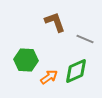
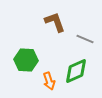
orange arrow: moved 4 px down; rotated 108 degrees clockwise
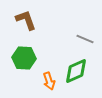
brown L-shape: moved 29 px left, 2 px up
green hexagon: moved 2 px left, 2 px up
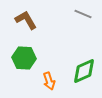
brown L-shape: rotated 10 degrees counterclockwise
gray line: moved 2 px left, 25 px up
green diamond: moved 8 px right
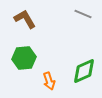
brown L-shape: moved 1 px left, 1 px up
green hexagon: rotated 10 degrees counterclockwise
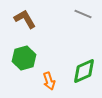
green hexagon: rotated 10 degrees counterclockwise
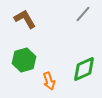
gray line: rotated 72 degrees counterclockwise
green hexagon: moved 2 px down
green diamond: moved 2 px up
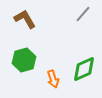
orange arrow: moved 4 px right, 2 px up
